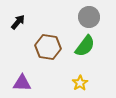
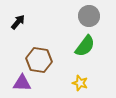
gray circle: moved 1 px up
brown hexagon: moved 9 px left, 13 px down
yellow star: rotated 21 degrees counterclockwise
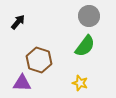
brown hexagon: rotated 10 degrees clockwise
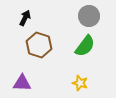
black arrow: moved 7 px right, 4 px up; rotated 14 degrees counterclockwise
brown hexagon: moved 15 px up
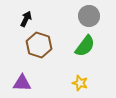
black arrow: moved 1 px right, 1 px down
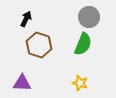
gray circle: moved 1 px down
green semicircle: moved 2 px left, 2 px up; rotated 15 degrees counterclockwise
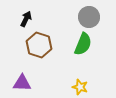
yellow star: moved 4 px down
